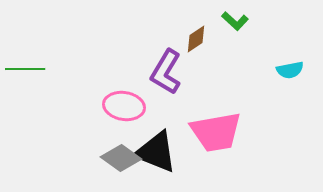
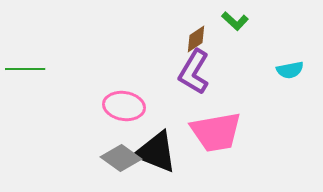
purple L-shape: moved 28 px right
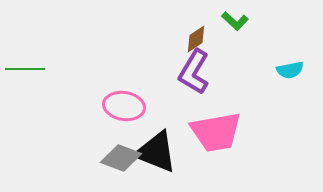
gray diamond: rotated 15 degrees counterclockwise
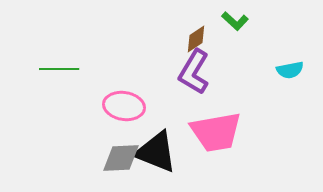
green line: moved 34 px right
gray diamond: rotated 24 degrees counterclockwise
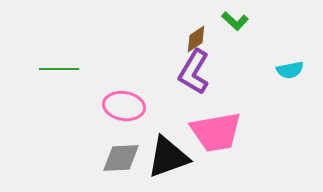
black triangle: moved 12 px right, 5 px down; rotated 42 degrees counterclockwise
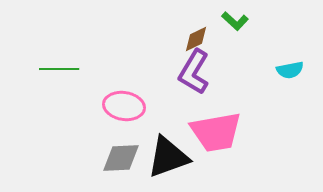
brown diamond: rotated 8 degrees clockwise
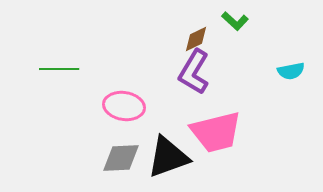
cyan semicircle: moved 1 px right, 1 px down
pink trapezoid: rotated 4 degrees counterclockwise
